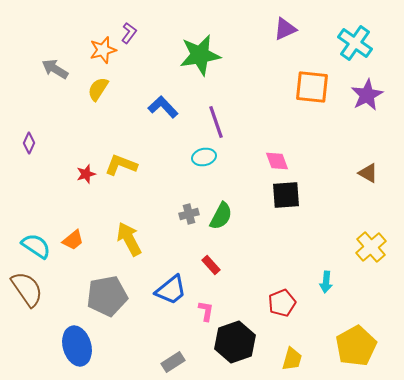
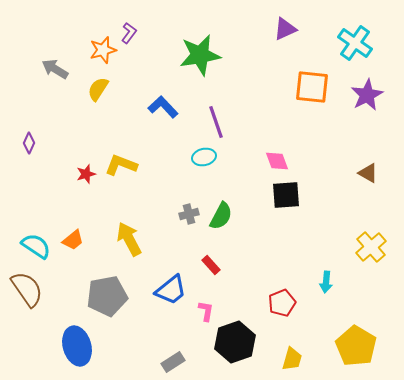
yellow pentagon: rotated 12 degrees counterclockwise
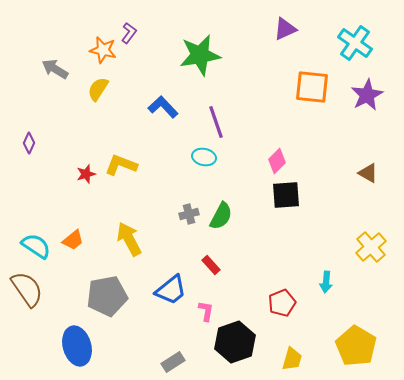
orange star: rotated 28 degrees clockwise
cyan ellipse: rotated 25 degrees clockwise
pink diamond: rotated 65 degrees clockwise
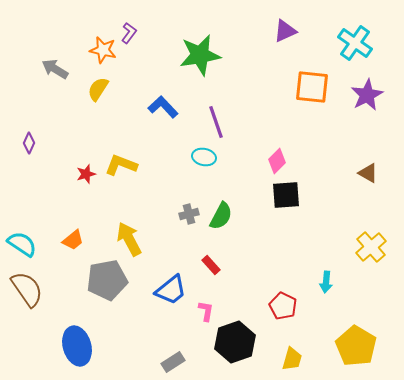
purple triangle: moved 2 px down
cyan semicircle: moved 14 px left, 2 px up
gray pentagon: moved 16 px up
red pentagon: moved 1 px right, 3 px down; rotated 24 degrees counterclockwise
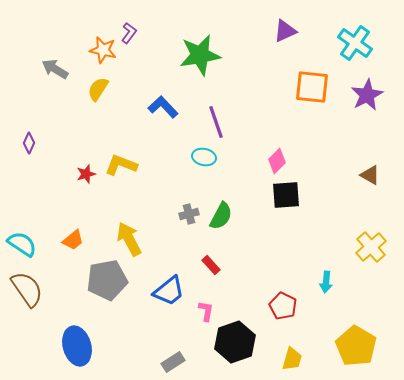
brown triangle: moved 2 px right, 2 px down
blue trapezoid: moved 2 px left, 1 px down
